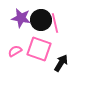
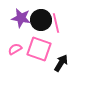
pink line: moved 1 px right
pink semicircle: moved 2 px up
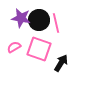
black circle: moved 2 px left
pink semicircle: moved 1 px left, 2 px up
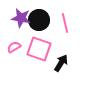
pink line: moved 9 px right
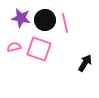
black circle: moved 6 px right
pink semicircle: rotated 16 degrees clockwise
black arrow: moved 24 px right
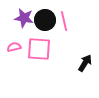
purple star: moved 3 px right
pink line: moved 1 px left, 2 px up
pink square: rotated 15 degrees counterclockwise
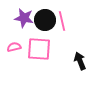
pink line: moved 2 px left
black arrow: moved 5 px left, 2 px up; rotated 54 degrees counterclockwise
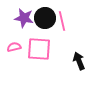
black circle: moved 2 px up
black arrow: moved 1 px left
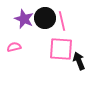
purple star: moved 1 px down; rotated 12 degrees clockwise
pink square: moved 22 px right
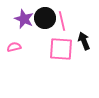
black arrow: moved 5 px right, 20 px up
